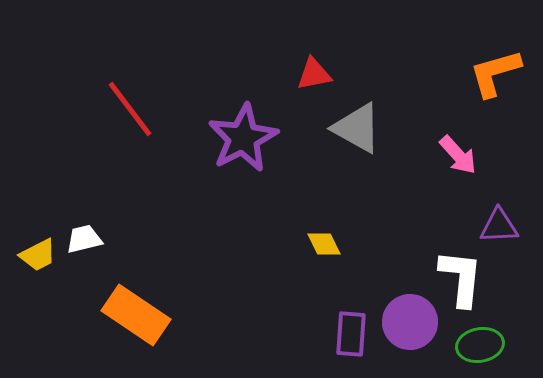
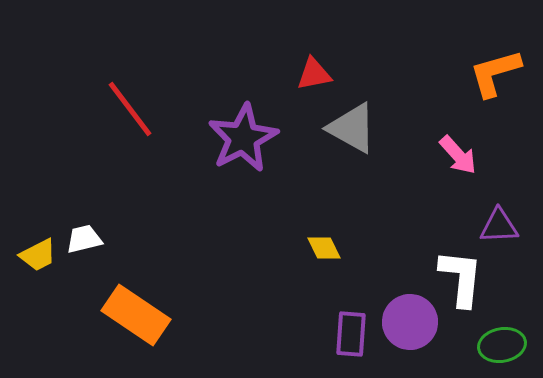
gray triangle: moved 5 px left
yellow diamond: moved 4 px down
green ellipse: moved 22 px right
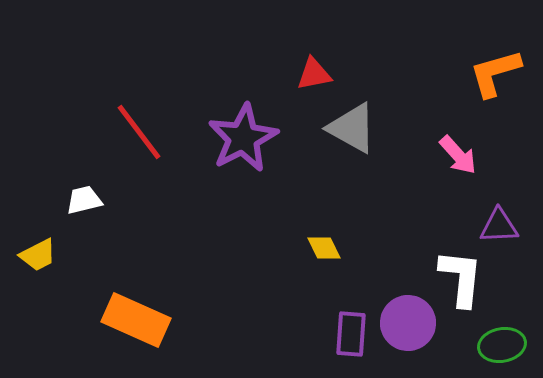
red line: moved 9 px right, 23 px down
white trapezoid: moved 39 px up
orange rectangle: moved 5 px down; rotated 10 degrees counterclockwise
purple circle: moved 2 px left, 1 px down
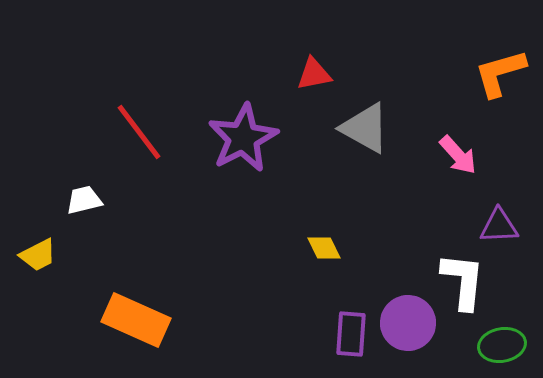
orange L-shape: moved 5 px right
gray triangle: moved 13 px right
white L-shape: moved 2 px right, 3 px down
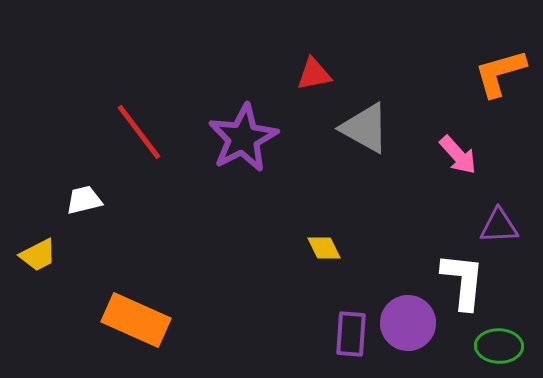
green ellipse: moved 3 px left, 1 px down; rotated 12 degrees clockwise
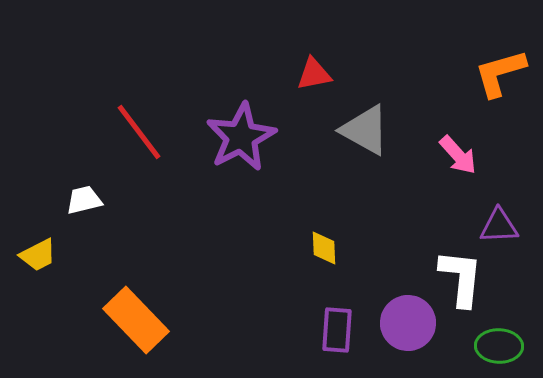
gray triangle: moved 2 px down
purple star: moved 2 px left, 1 px up
yellow diamond: rotated 24 degrees clockwise
white L-shape: moved 2 px left, 3 px up
orange rectangle: rotated 22 degrees clockwise
purple rectangle: moved 14 px left, 4 px up
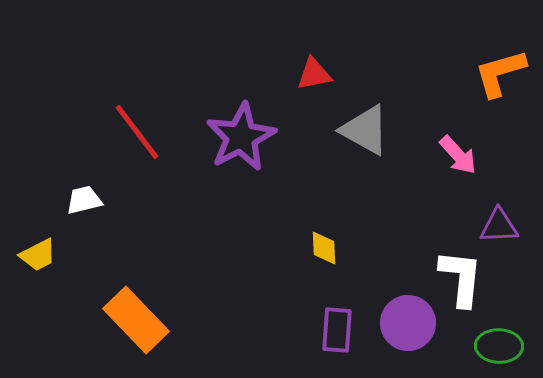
red line: moved 2 px left
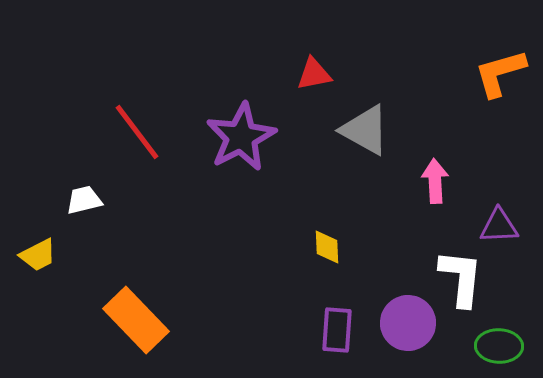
pink arrow: moved 23 px left, 26 px down; rotated 141 degrees counterclockwise
yellow diamond: moved 3 px right, 1 px up
